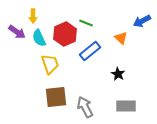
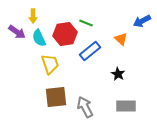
red hexagon: rotated 15 degrees clockwise
orange triangle: moved 1 px down
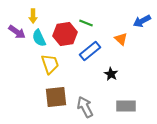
black star: moved 7 px left
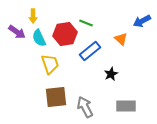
black star: rotated 16 degrees clockwise
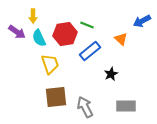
green line: moved 1 px right, 2 px down
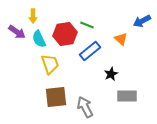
cyan semicircle: moved 1 px down
gray rectangle: moved 1 px right, 10 px up
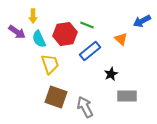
brown square: rotated 25 degrees clockwise
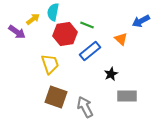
yellow arrow: moved 3 px down; rotated 128 degrees counterclockwise
blue arrow: moved 1 px left
cyan semicircle: moved 14 px right, 27 px up; rotated 36 degrees clockwise
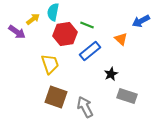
gray rectangle: rotated 18 degrees clockwise
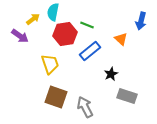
blue arrow: rotated 48 degrees counterclockwise
purple arrow: moved 3 px right, 4 px down
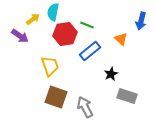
yellow trapezoid: moved 2 px down
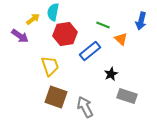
green line: moved 16 px right
